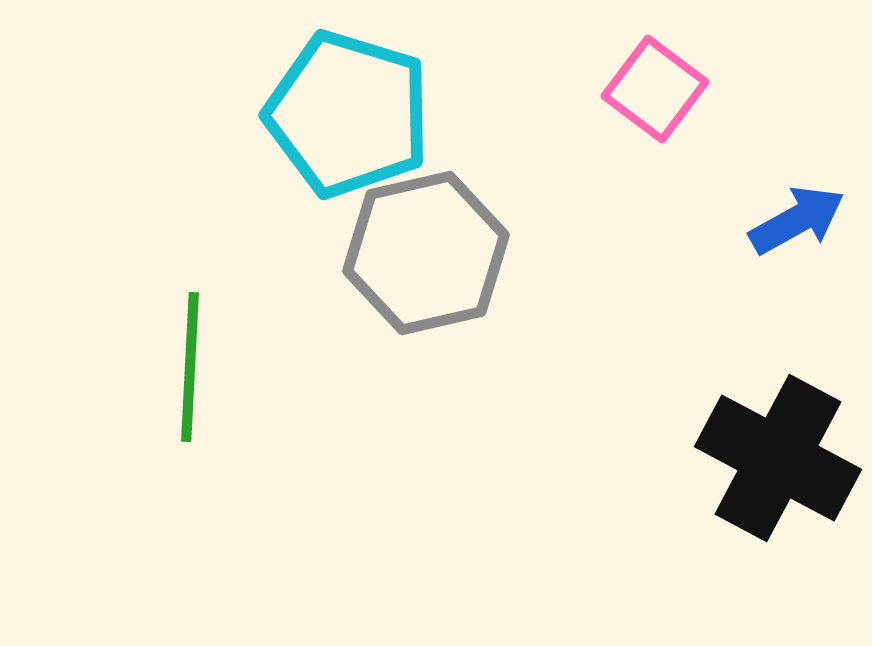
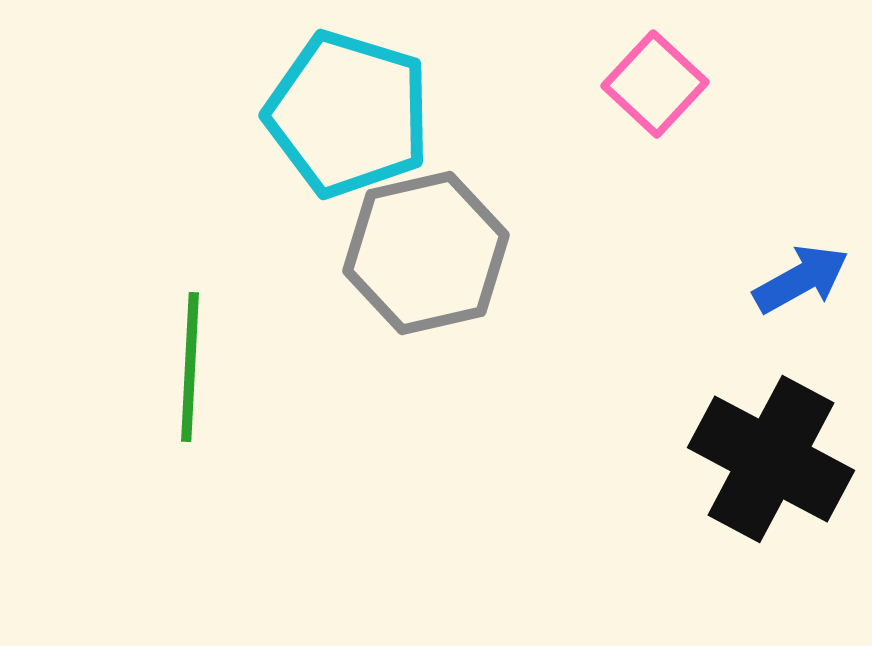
pink square: moved 5 px up; rotated 6 degrees clockwise
blue arrow: moved 4 px right, 59 px down
black cross: moved 7 px left, 1 px down
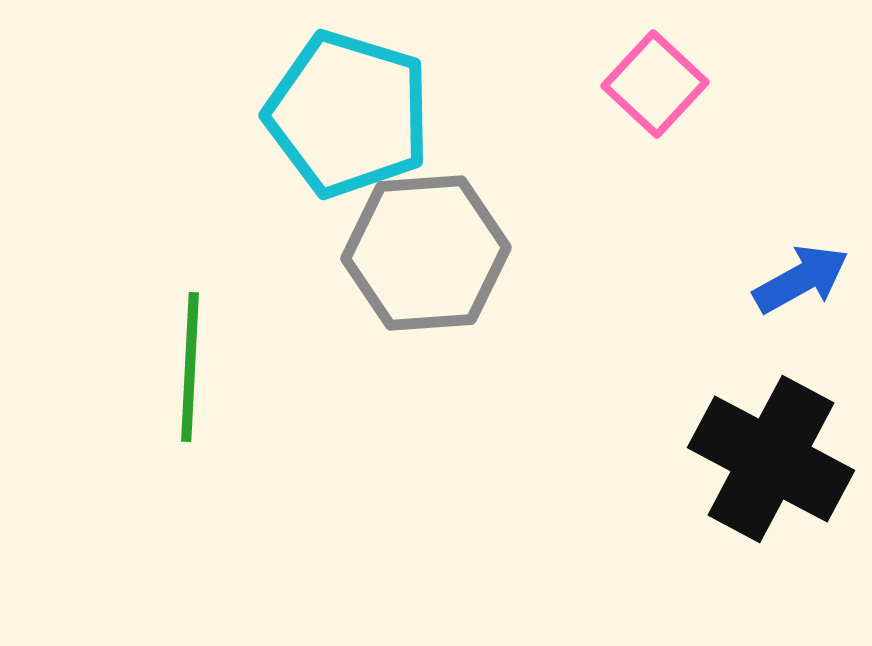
gray hexagon: rotated 9 degrees clockwise
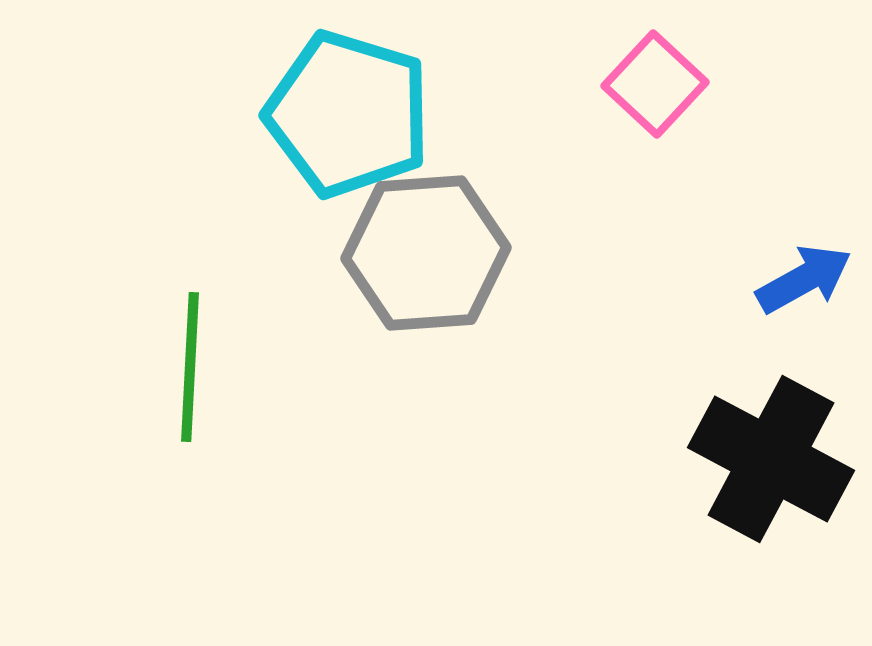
blue arrow: moved 3 px right
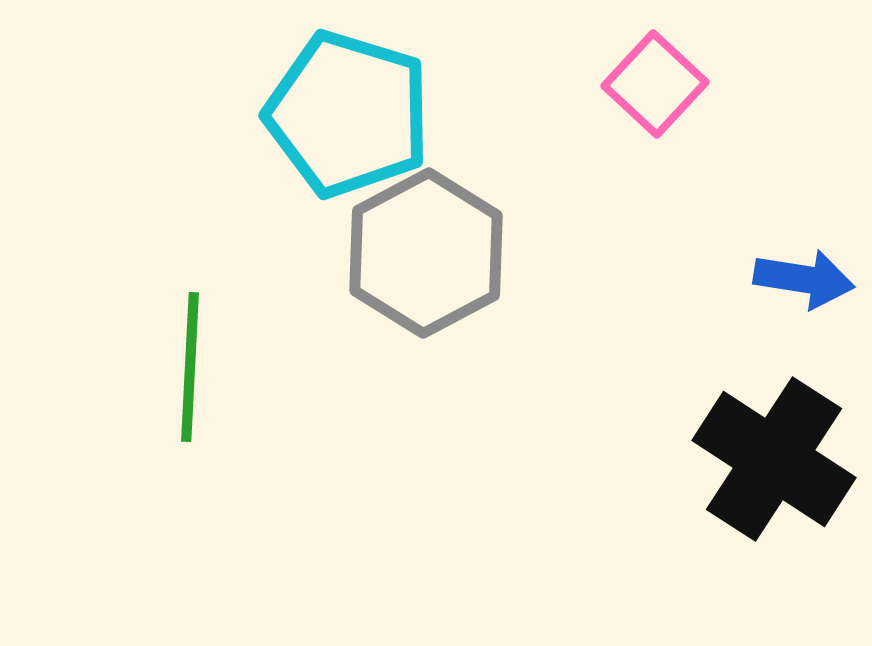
gray hexagon: rotated 24 degrees counterclockwise
blue arrow: rotated 38 degrees clockwise
black cross: moved 3 px right; rotated 5 degrees clockwise
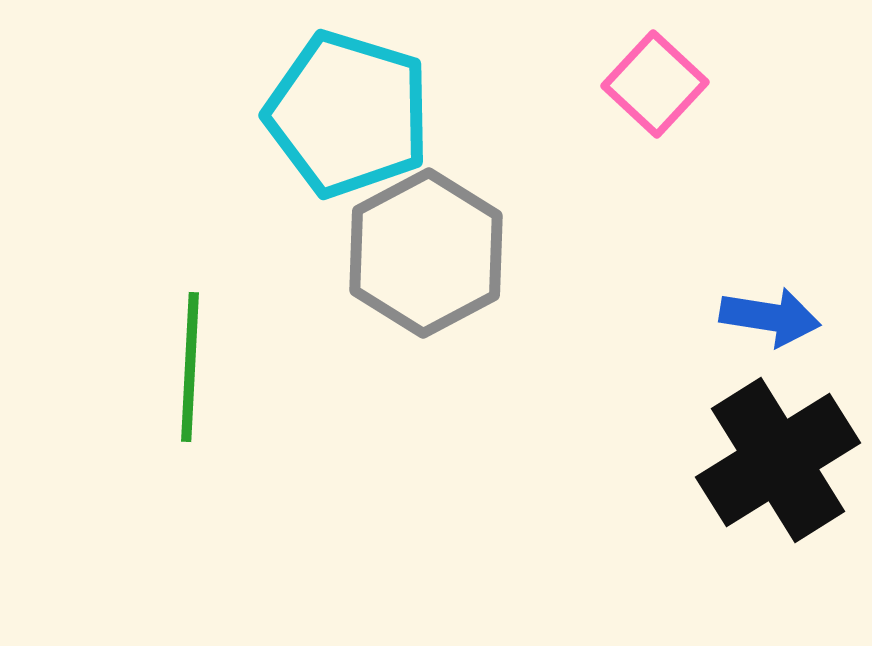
blue arrow: moved 34 px left, 38 px down
black cross: moved 4 px right, 1 px down; rotated 25 degrees clockwise
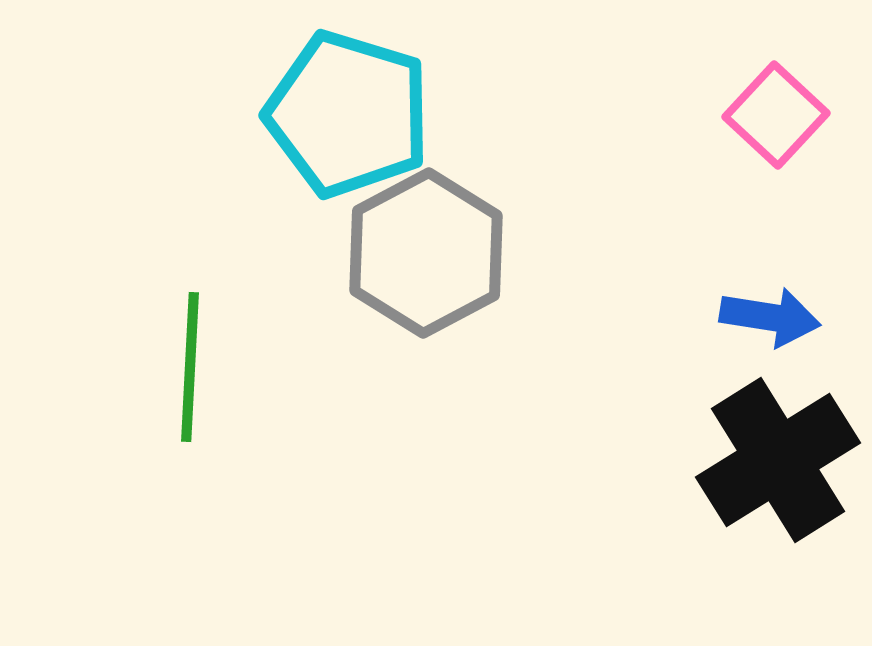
pink square: moved 121 px right, 31 px down
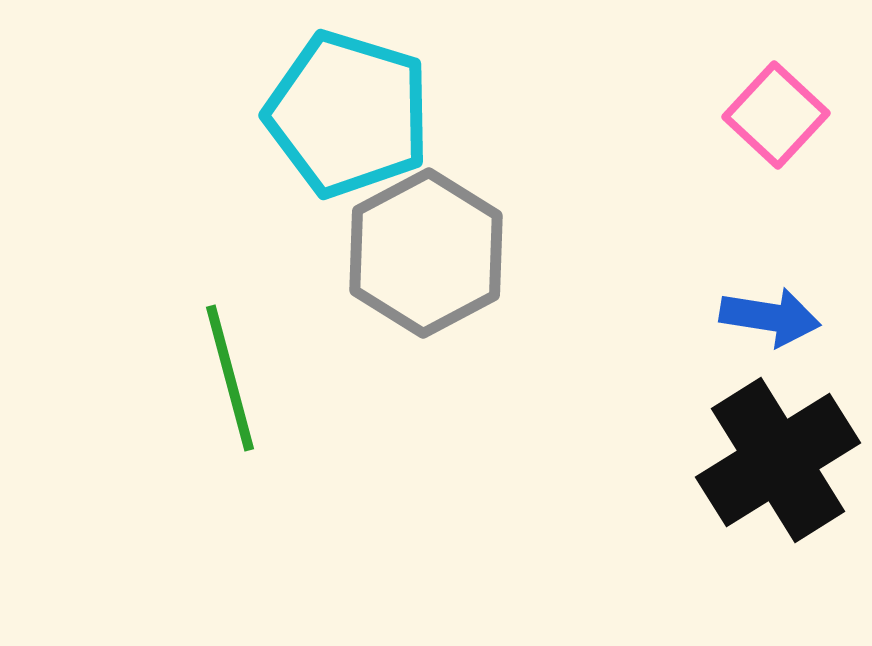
green line: moved 40 px right, 11 px down; rotated 18 degrees counterclockwise
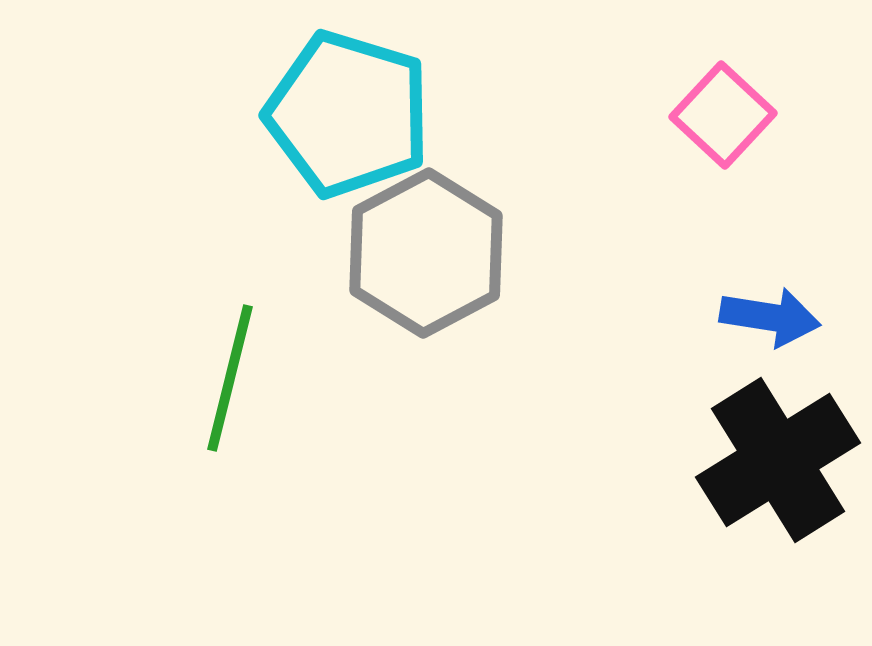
pink square: moved 53 px left
green line: rotated 29 degrees clockwise
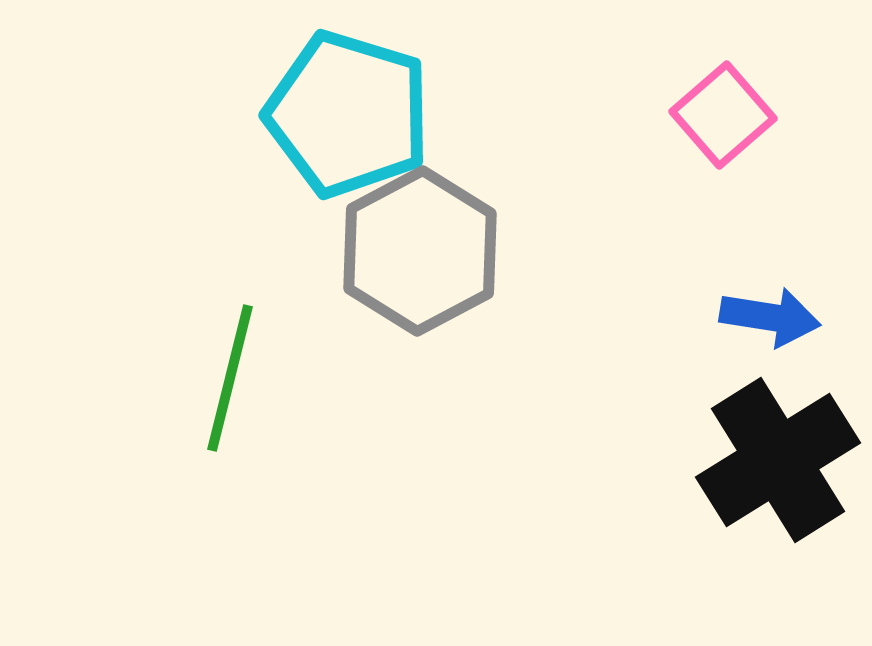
pink square: rotated 6 degrees clockwise
gray hexagon: moved 6 px left, 2 px up
